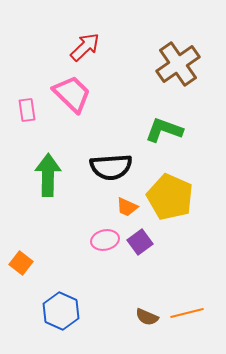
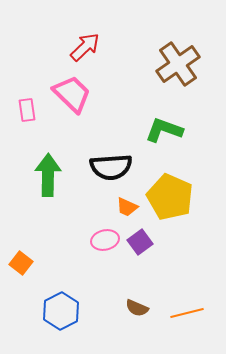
blue hexagon: rotated 9 degrees clockwise
brown semicircle: moved 10 px left, 9 px up
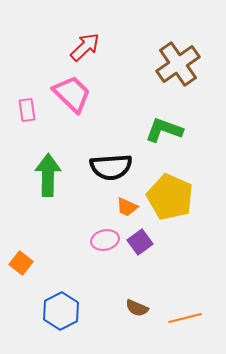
orange line: moved 2 px left, 5 px down
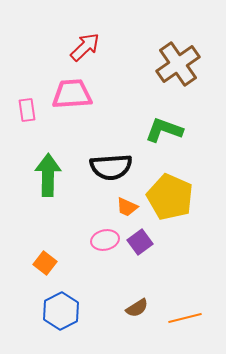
pink trapezoid: rotated 48 degrees counterclockwise
orange square: moved 24 px right
brown semicircle: rotated 55 degrees counterclockwise
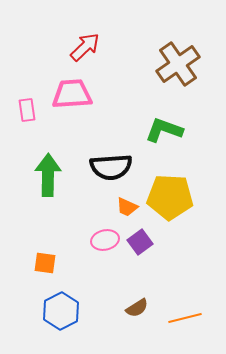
yellow pentagon: rotated 21 degrees counterclockwise
orange square: rotated 30 degrees counterclockwise
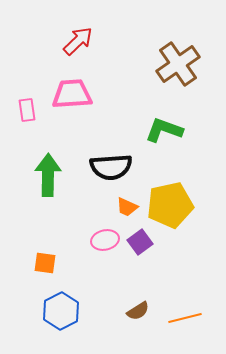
red arrow: moved 7 px left, 6 px up
yellow pentagon: moved 8 px down; rotated 15 degrees counterclockwise
brown semicircle: moved 1 px right, 3 px down
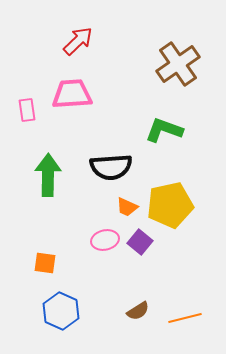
purple square: rotated 15 degrees counterclockwise
blue hexagon: rotated 9 degrees counterclockwise
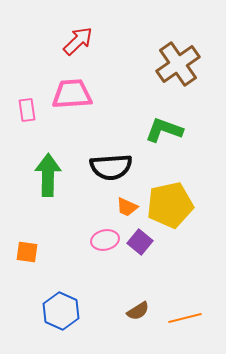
orange square: moved 18 px left, 11 px up
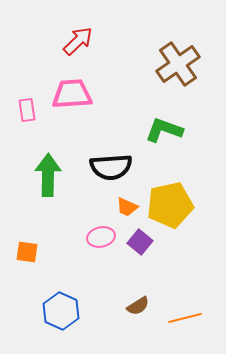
pink ellipse: moved 4 px left, 3 px up
brown semicircle: moved 5 px up
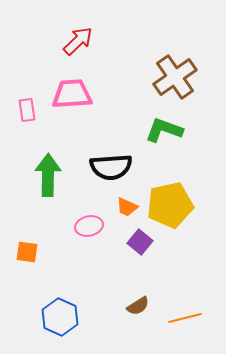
brown cross: moved 3 px left, 13 px down
pink ellipse: moved 12 px left, 11 px up
blue hexagon: moved 1 px left, 6 px down
